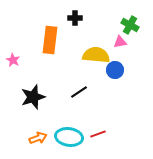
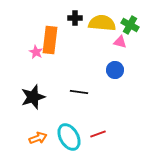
pink triangle: rotated 24 degrees clockwise
yellow semicircle: moved 6 px right, 32 px up
pink star: moved 23 px right, 8 px up
black line: rotated 42 degrees clockwise
cyan ellipse: rotated 52 degrees clockwise
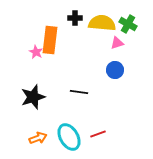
green cross: moved 2 px left, 1 px up
pink triangle: moved 3 px left, 1 px down; rotated 32 degrees counterclockwise
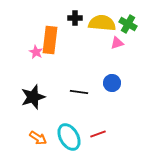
blue circle: moved 3 px left, 13 px down
orange arrow: rotated 54 degrees clockwise
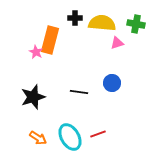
green cross: moved 8 px right; rotated 18 degrees counterclockwise
orange rectangle: rotated 8 degrees clockwise
cyan ellipse: moved 1 px right
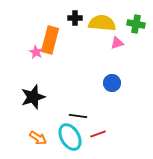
black line: moved 1 px left, 24 px down
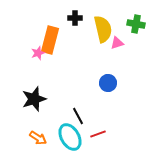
yellow semicircle: moved 1 px right, 6 px down; rotated 72 degrees clockwise
pink star: moved 2 px right, 1 px down; rotated 24 degrees clockwise
blue circle: moved 4 px left
black star: moved 1 px right, 2 px down
black line: rotated 54 degrees clockwise
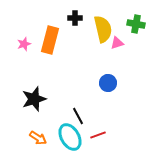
pink star: moved 14 px left, 9 px up
red line: moved 1 px down
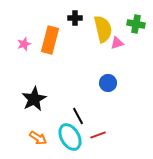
black star: rotated 10 degrees counterclockwise
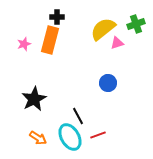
black cross: moved 18 px left, 1 px up
green cross: rotated 30 degrees counterclockwise
yellow semicircle: rotated 116 degrees counterclockwise
